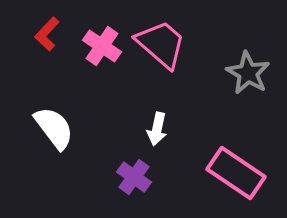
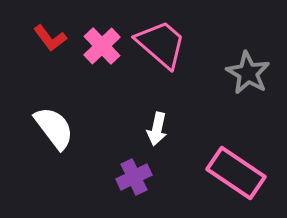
red L-shape: moved 3 px right, 4 px down; rotated 80 degrees counterclockwise
pink cross: rotated 12 degrees clockwise
purple cross: rotated 28 degrees clockwise
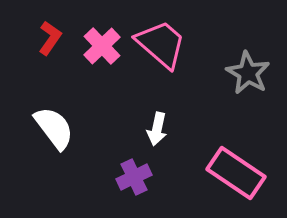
red L-shape: rotated 108 degrees counterclockwise
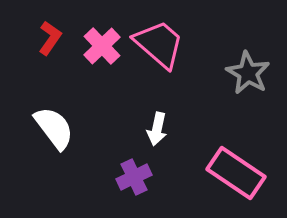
pink trapezoid: moved 2 px left
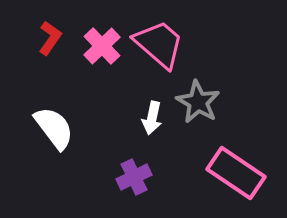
gray star: moved 50 px left, 29 px down
white arrow: moved 5 px left, 11 px up
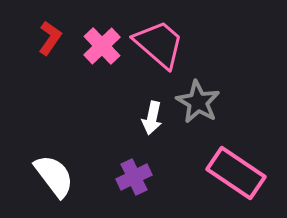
white semicircle: moved 48 px down
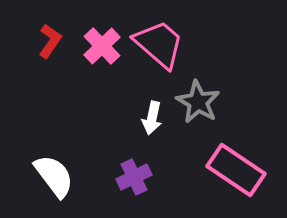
red L-shape: moved 3 px down
pink rectangle: moved 3 px up
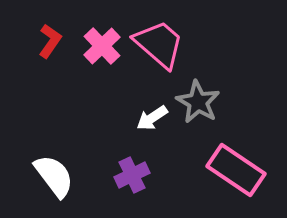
white arrow: rotated 44 degrees clockwise
purple cross: moved 2 px left, 2 px up
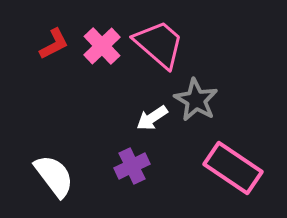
red L-shape: moved 4 px right, 3 px down; rotated 28 degrees clockwise
gray star: moved 2 px left, 2 px up
pink rectangle: moved 3 px left, 2 px up
purple cross: moved 9 px up
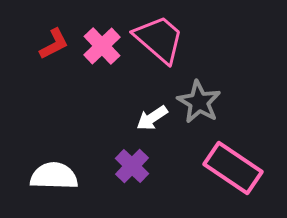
pink trapezoid: moved 5 px up
gray star: moved 3 px right, 2 px down
purple cross: rotated 20 degrees counterclockwise
white semicircle: rotated 51 degrees counterclockwise
